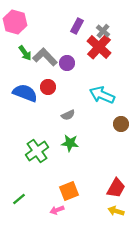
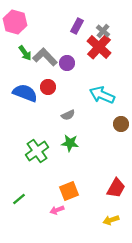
yellow arrow: moved 5 px left, 9 px down; rotated 35 degrees counterclockwise
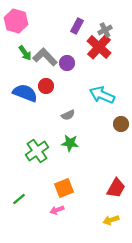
pink hexagon: moved 1 px right, 1 px up
gray cross: moved 2 px right, 1 px up; rotated 24 degrees clockwise
red circle: moved 2 px left, 1 px up
orange square: moved 5 px left, 3 px up
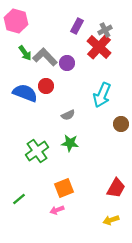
cyan arrow: rotated 90 degrees counterclockwise
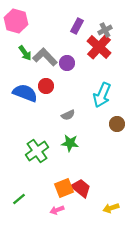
brown circle: moved 4 px left
red trapezoid: moved 35 px left; rotated 80 degrees counterclockwise
yellow arrow: moved 12 px up
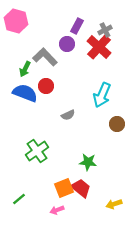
green arrow: moved 16 px down; rotated 63 degrees clockwise
purple circle: moved 19 px up
green star: moved 18 px right, 19 px down
yellow arrow: moved 3 px right, 4 px up
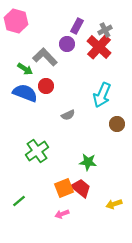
green arrow: rotated 84 degrees counterclockwise
green line: moved 2 px down
pink arrow: moved 5 px right, 4 px down
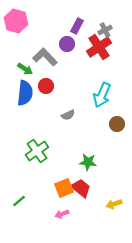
red cross: rotated 15 degrees clockwise
blue semicircle: rotated 75 degrees clockwise
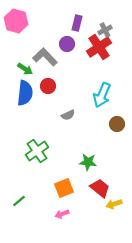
purple rectangle: moved 3 px up; rotated 14 degrees counterclockwise
red circle: moved 2 px right
red trapezoid: moved 19 px right
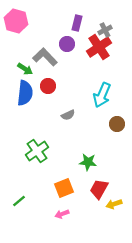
red trapezoid: moved 1 px left, 1 px down; rotated 100 degrees counterclockwise
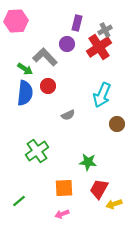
pink hexagon: rotated 20 degrees counterclockwise
orange square: rotated 18 degrees clockwise
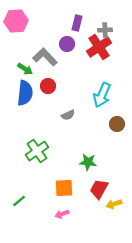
gray cross: rotated 24 degrees clockwise
